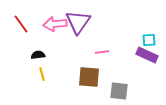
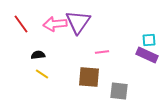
yellow line: rotated 40 degrees counterclockwise
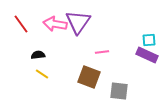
pink arrow: rotated 15 degrees clockwise
brown square: rotated 15 degrees clockwise
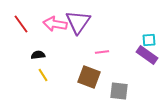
purple rectangle: rotated 10 degrees clockwise
yellow line: moved 1 px right, 1 px down; rotated 24 degrees clockwise
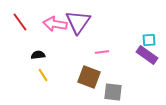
red line: moved 1 px left, 2 px up
gray square: moved 6 px left, 1 px down
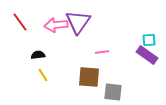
pink arrow: moved 1 px right, 1 px down; rotated 15 degrees counterclockwise
brown square: rotated 15 degrees counterclockwise
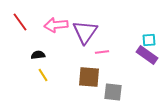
purple triangle: moved 7 px right, 10 px down
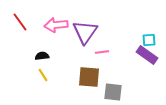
black semicircle: moved 4 px right, 1 px down
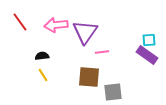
gray square: rotated 12 degrees counterclockwise
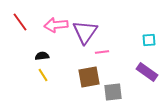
purple rectangle: moved 17 px down
brown square: rotated 15 degrees counterclockwise
